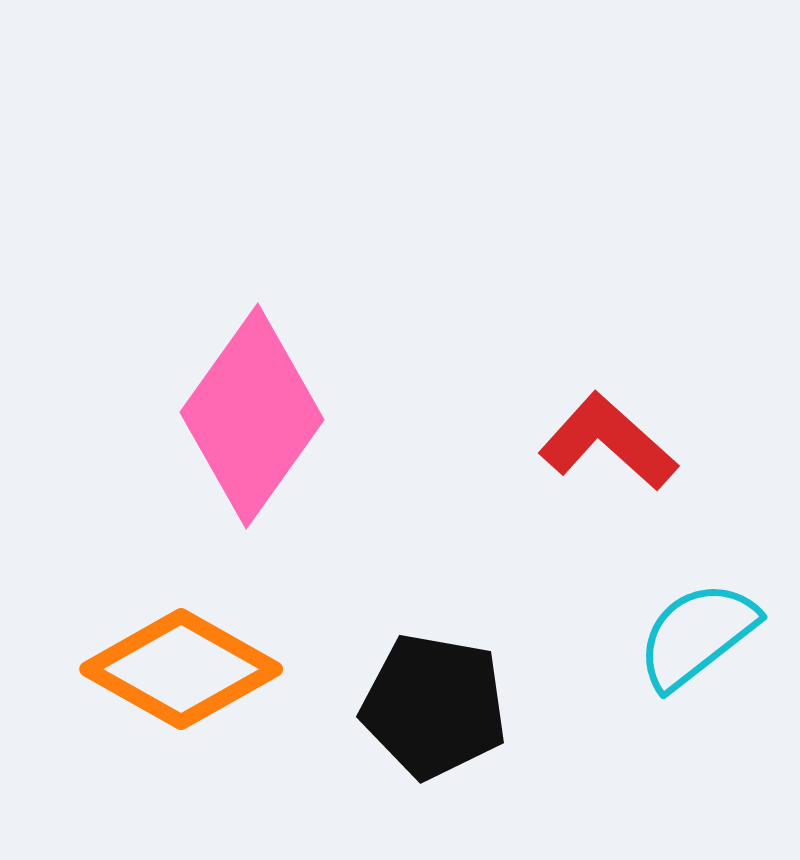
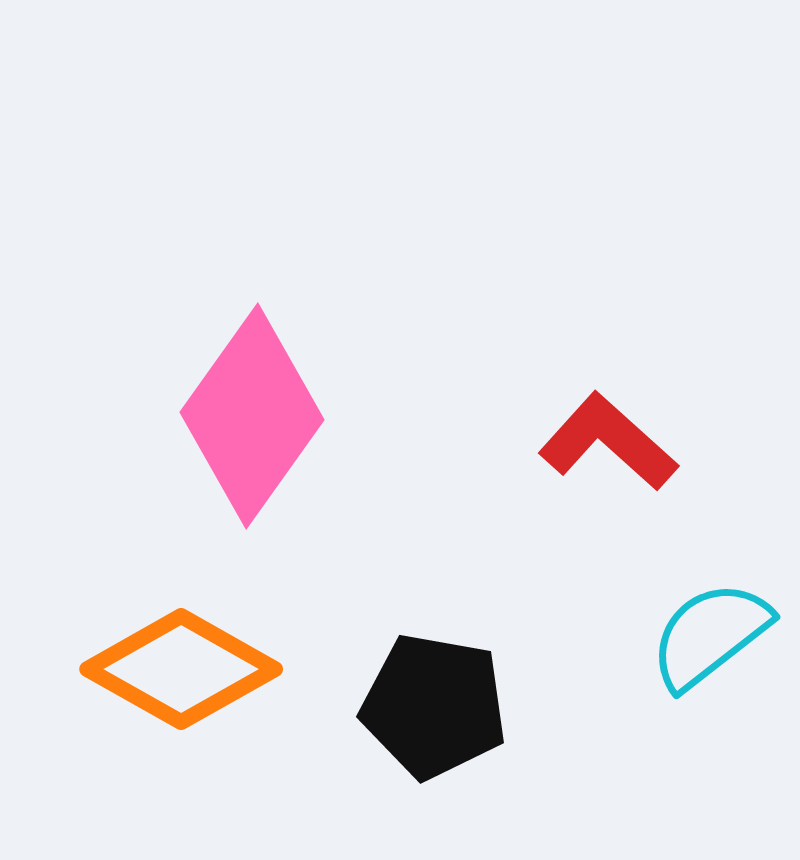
cyan semicircle: moved 13 px right
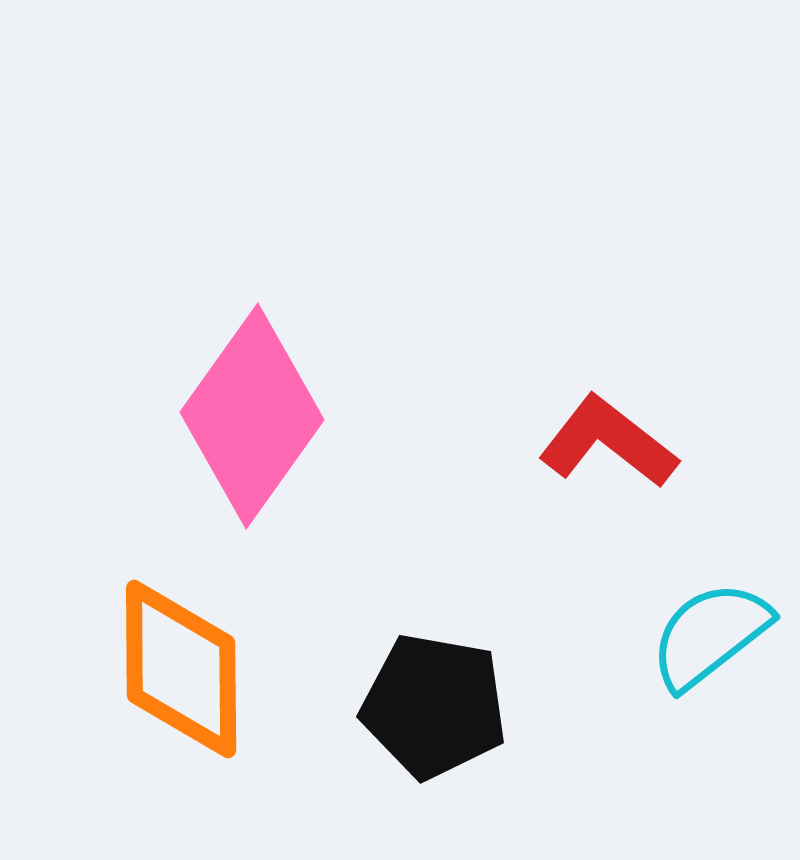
red L-shape: rotated 4 degrees counterclockwise
orange diamond: rotated 60 degrees clockwise
